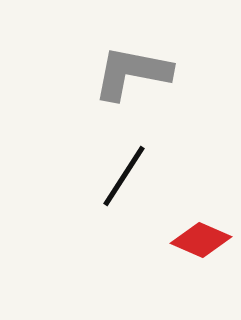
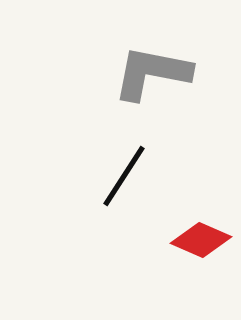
gray L-shape: moved 20 px right
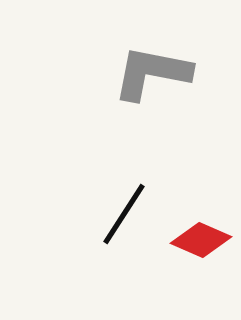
black line: moved 38 px down
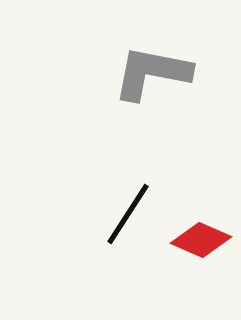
black line: moved 4 px right
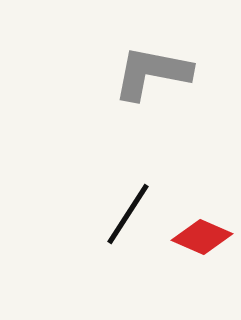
red diamond: moved 1 px right, 3 px up
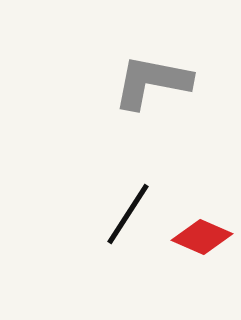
gray L-shape: moved 9 px down
